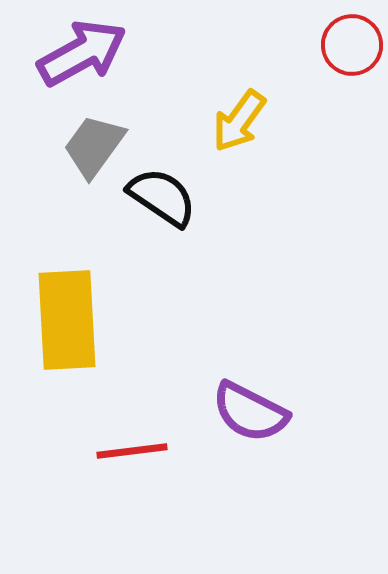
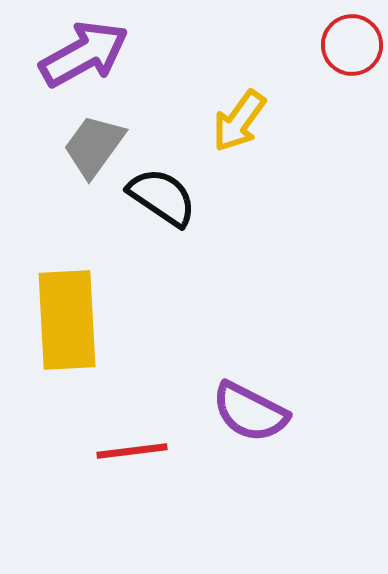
purple arrow: moved 2 px right, 1 px down
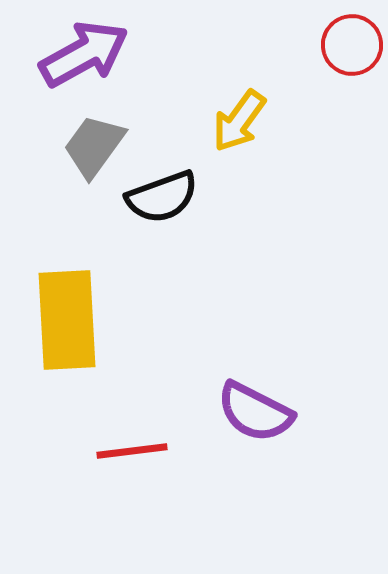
black semicircle: rotated 126 degrees clockwise
purple semicircle: moved 5 px right
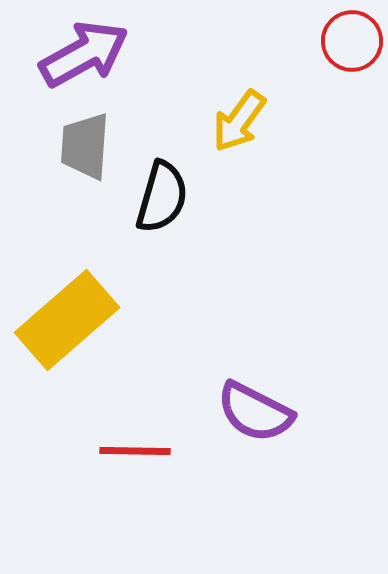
red circle: moved 4 px up
gray trapezoid: moved 9 px left; rotated 32 degrees counterclockwise
black semicircle: rotated 54 degrees counterclockwise
yellow rectangle: rotated 52 degrees clockwise
red line: moved 3 px right; rotated 8 degrees clockwise
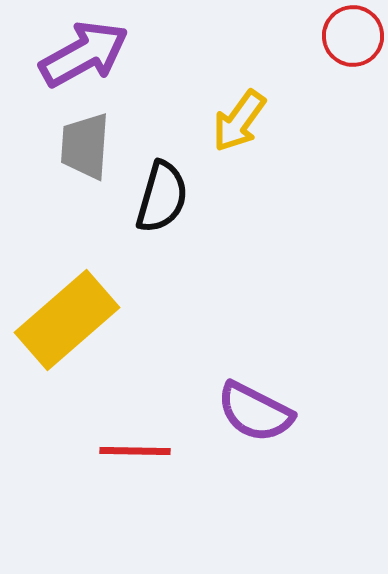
red circle: moved 1 px right, 5 px up
